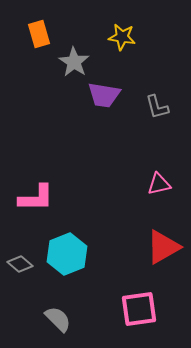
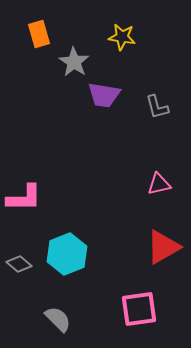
pink L-shape: moved 12 px left
gray diamond: moved 1 px left
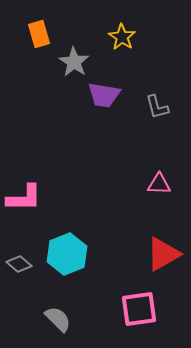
yellow star: rotated 24 degrees clockwise
pink triangle: rotated 15 degrees clockwise
red triangle: moved 7 px down
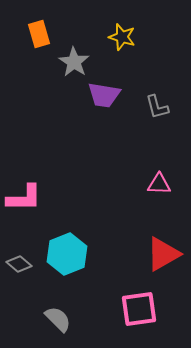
yellow star: rotated 16 degrees counterclockwise
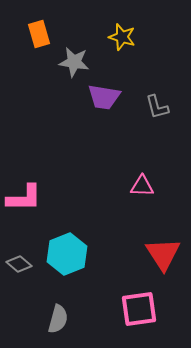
gray star: rotated 24 degrees counterclockwise
purple trapezoid: moved 2 px down
pink triangle: moved 17 px left, 2 px down
red triangle: rotated 33 degrees counterclockwise
gray semicircle: rotated 60 degrees clockwise
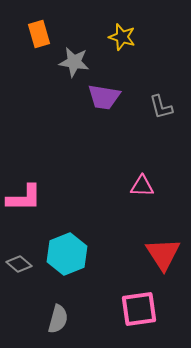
gray L-shape: moved 4 px right
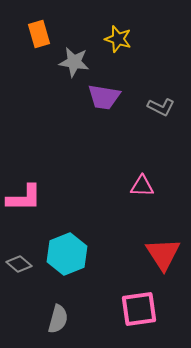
yellow star: moved 4 px left, 2 px down
gray L-shape: rotated 48 degrees counterclockwise
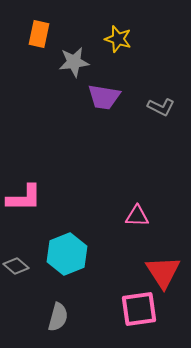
orange rectangle: rotated 28 degrees clockwise
gray star: rotated 16 degrees counterclockwise
pink triangle: moved 5 px left, 30 px down
red triangle: moved 18 px down
gray diamond: moved 3 px left, 2 px down
gray semicircle: moved 2 px up
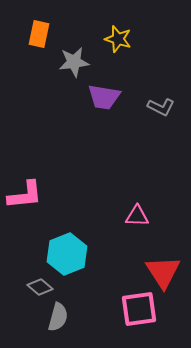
pink L-shape: moved 1 px right, 3 px up; rotated 6 degrees counterclockwise
gray diamond: moved 24 px right, 21 px down
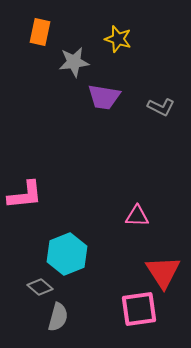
orange rectangle: moved 1 px right, 2 px up
